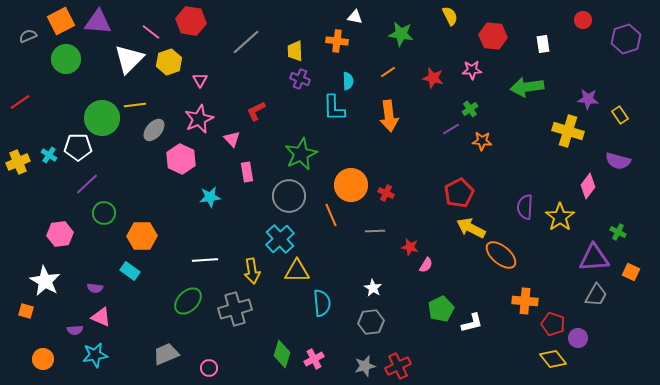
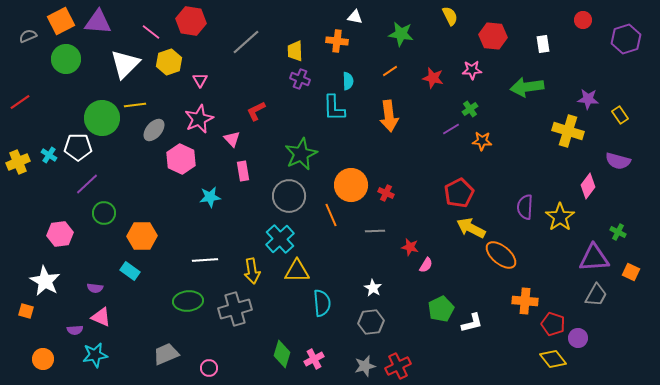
white triangle at (129, 59): moved 4 px left, 5 px down
orange line at (388, 72): moved 2 px right, 1 px up
pink rectangle at (247, 172): moved 4 px left, 1 px up
green ellipse at (188, 301): rotated 40 degrees clockwise
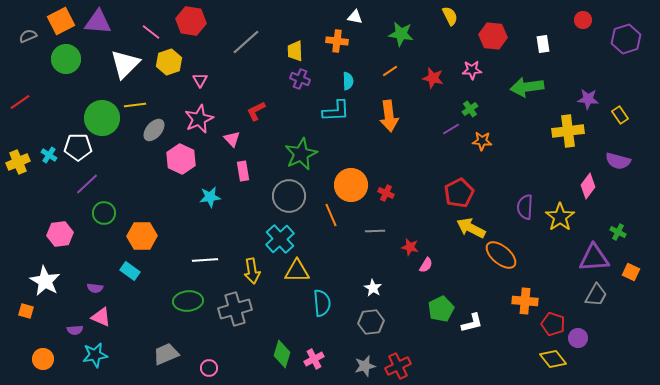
cyan L-shape at (334, 108): moved 2 px right, 3 px down; rotated 92 degrees counterclockwise
yellow cross at (568, 131): rotated 24 degrees counterclockwise
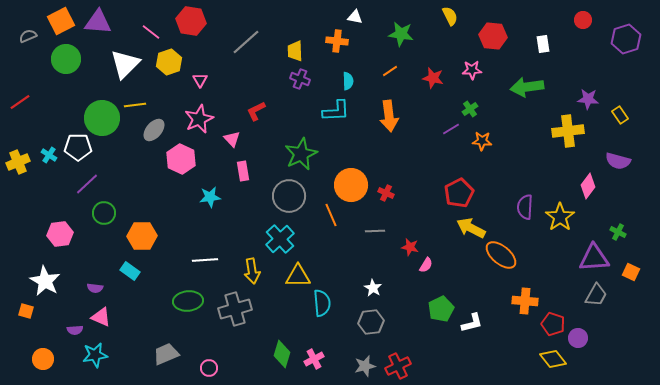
yellow triangle at (297, 271): moved 1 px right, 5 px down
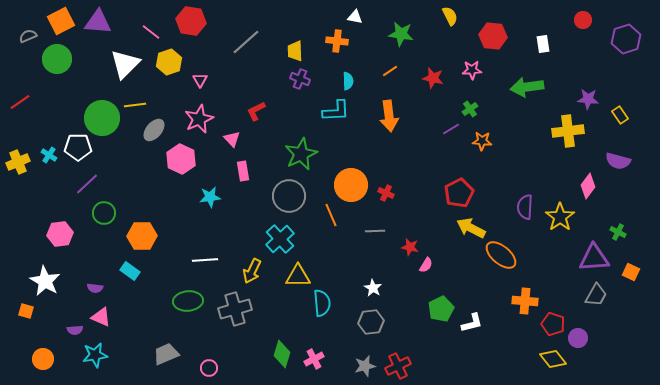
green circle at (66, 59): moved 9 px left
yellow arrow at (252, 271): rotated 35 degrees clockwise
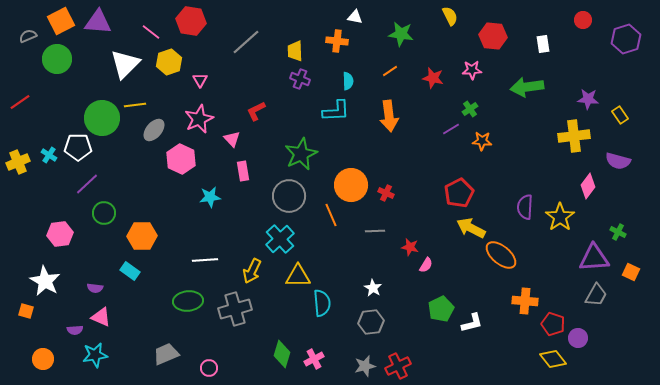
yellow cross at (568, 131): moved 6 px right, 5 px down
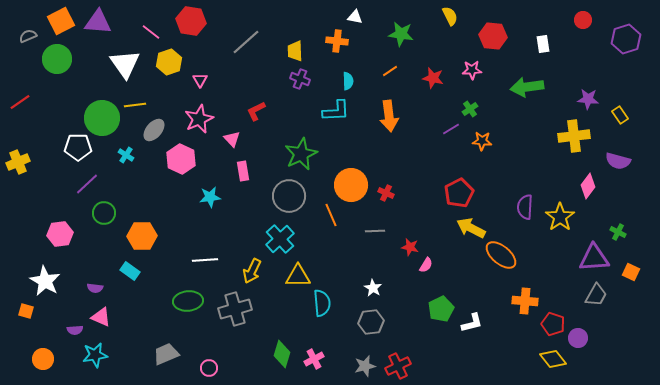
white triangle at (125, 64): rotated 20 degrees counterclockwise
cyan cross at (49, 155): moved 77 px right
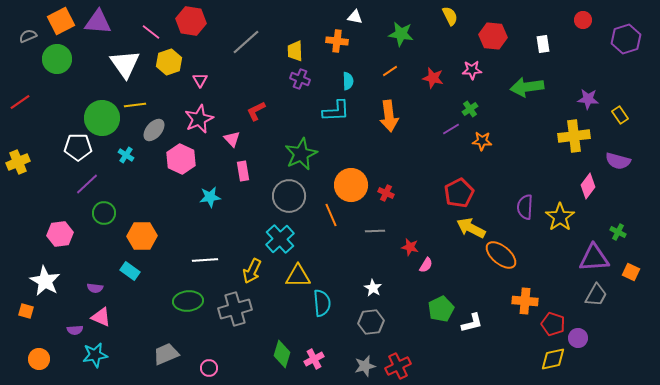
orange circle at (43, 359): moved 4 px left
yellow diamond at (553, 359): rotated 64 degrees counterclockwise
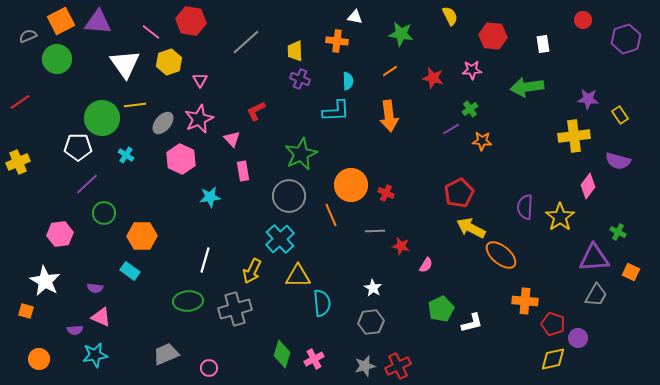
gray ellipse at (154, 130): moved 9 px right, 7 px up
red star at (410, 247): moved 9 px left, 1 px up
white line at (205, 260): rotated 70 degrees counterclockwise
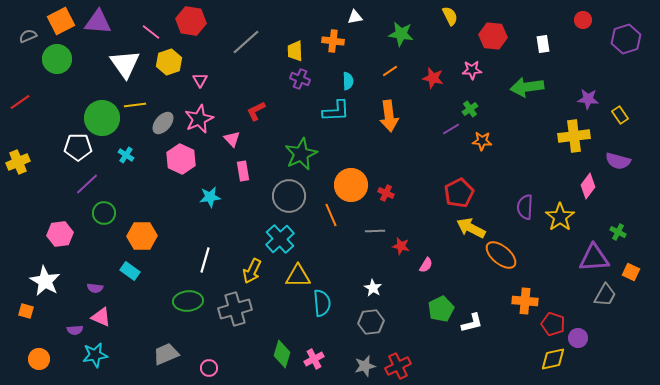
white triangle at (355, 17): rotated 21 degrees counterclockwise
orange cross at (337, 41): moved 4 px left
gray trapezoid at (596, 295): moved 9 px right
